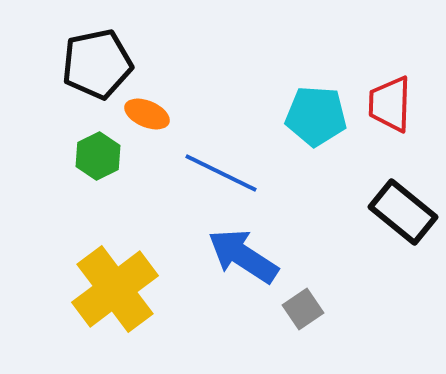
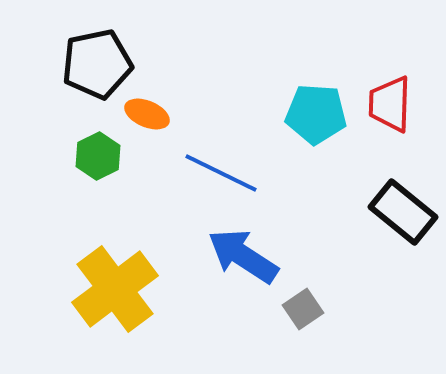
cyan pentagon: moved 2 px up
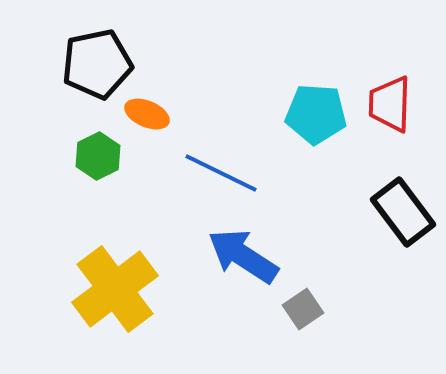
black rectangle: rotated 14 degrees clockwise
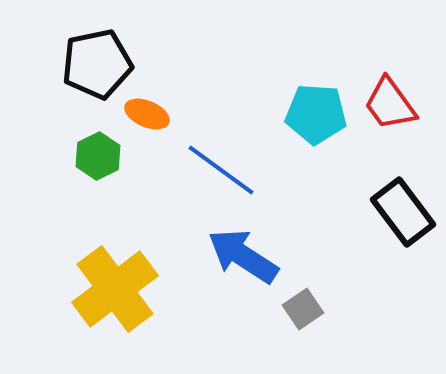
red trapezoid: rotated 38 degrees counterclockwise
blue line: moved 3 px up; rotated 10 degrees clockwise
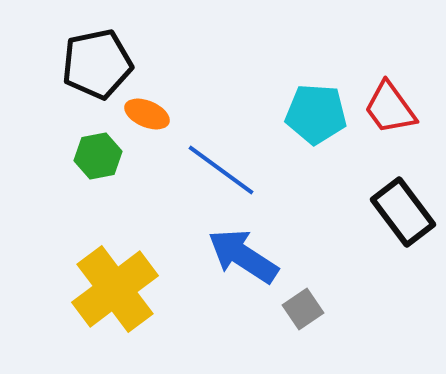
red trapezoid: moved 4 px down
green hexagon: rotated 15 degrees clockwise
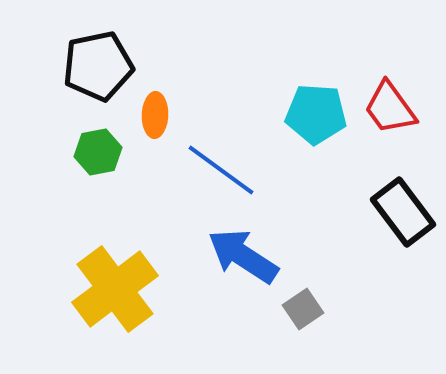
black pentagon: moved 1 px right, 2 px down
orange ellipse: moved 8 px right, 1 px down; rotated 69 degrees clockwise
green hexagon: moved 4 px up
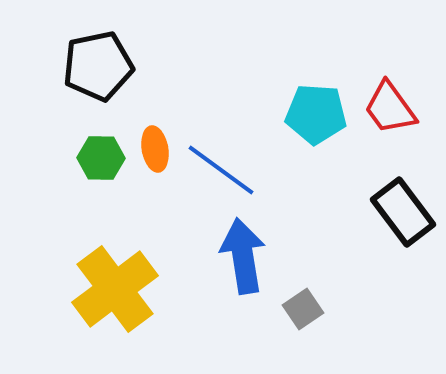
orange ellipse: moved 34 px down; rotated 12 degrees counterclockwise
green hexagon: moved 3 px right, 6 px down; rotated 12 degrees clockwise
blue arrow: rotated 48 degrees clockwise
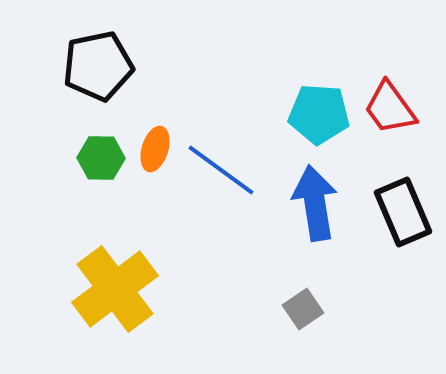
cyan pentagon: moved 3 px right
orange ellipse: rotated 27 degrees clockwise
black rectangle: rotated 14 degrees clockwise
blue arrow: moved 72 px right, 53 px up
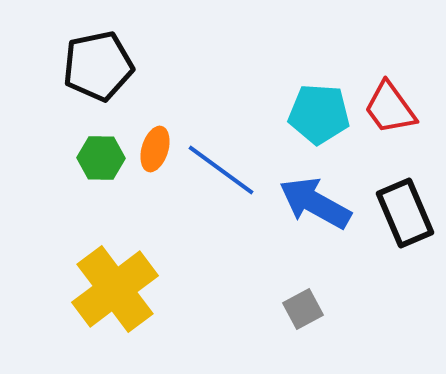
blue arrow: rotated 52 degrees counterclockwise
black rectangle: moved 2 px right, 1 px down
gray square: rotated 6 degrees clockwise
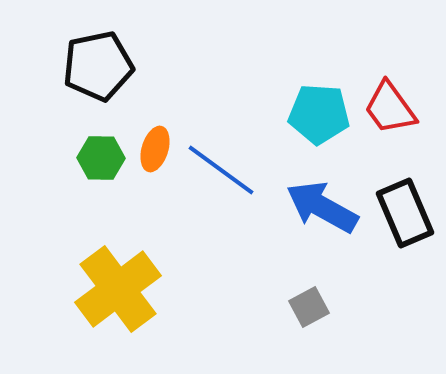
blue arrow: moved 7 px right, 4 px down
yellow cross: moved 3 px right
gray square: moved 6 px right, 2 px up
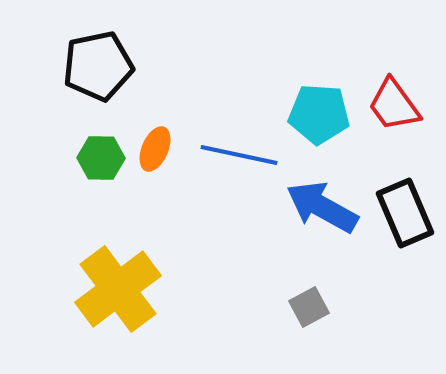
red trapezoid: moved 4 px right, 3 px up
orange ellipse: rotated 6 degrees clockwise
blue line: moved 18 px right, 15 px up; rotated 24 degrees counterclockwise
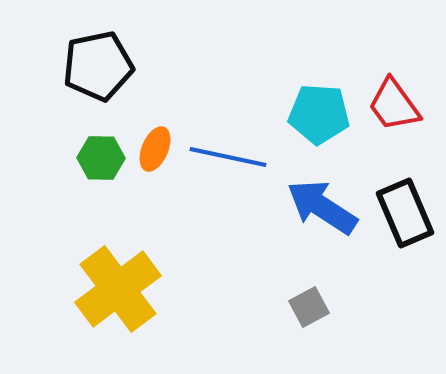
blue line: moved 11 px left, 2 px down
blue arrow: rotated 4 degrees clockwise
